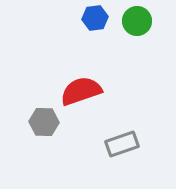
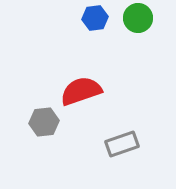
green circle: moved 1 px right, 3 px up
gray hexagon: rotated 8 degrees counterclockwise
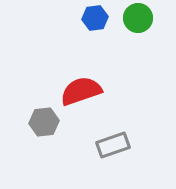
gray rectangle: moved 9 px left, 1 px down
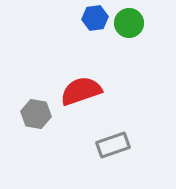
green circle: moved 9 px left, 5 px down
gray hexagon: moved 8 px left, 8 px up; rotated 16 degrees clockwise
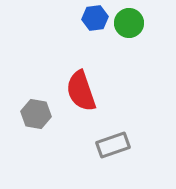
red semicircle: rotated 90 degrees counterclockwise
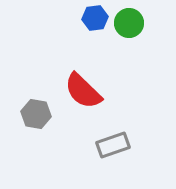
red semicircle: moved 2 px right; rotated 27 degrees counterclockwise
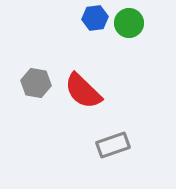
gray hexagon: moved 31 px up
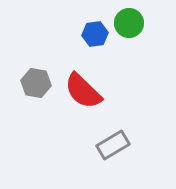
blue hexagon: moved 16 px down
gray rectangle: rotated 12 degrees counterclockwise
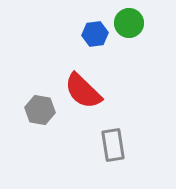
gray hexagon: moved 4 px right, 27 px down
gray rectangle: rotated 68 degrees counterclockwise
